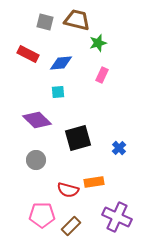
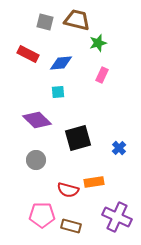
brown rectangle: rotated 60 degrees clockwise
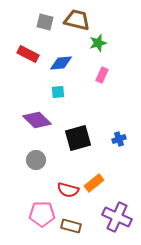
blue cross: moved 9 px up; rotated 24 degrees clockwise
orange rectangle: moved 1 px down; rotated 30 degrees counterclockwise
pink pentagon: moved 1 px up
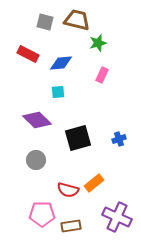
brown rectangle: rotated 24 degrees counterclockwise
